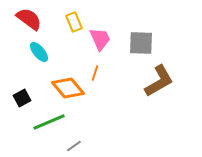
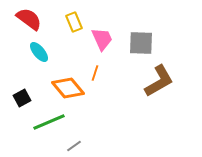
pink trapezoid: moved 2 px right
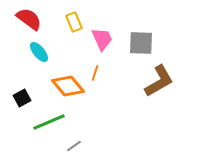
orange diamond: moved 2 px up
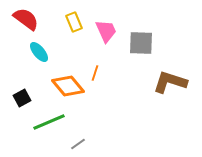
red semicircle: moved 3 px left
pink trapezoid: moved 4 px right, 8 px up
brown L-shape: moved 11 px right, 1 px down; rotated 132 degrees counterclockwise
gray line: moved 4 px right, 2 px up
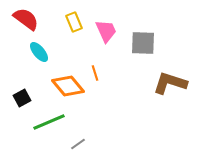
gray square: moved 2 px right
orange line: rotated 35 degrees counterclockwise
brown L-shape: moved 1 px down
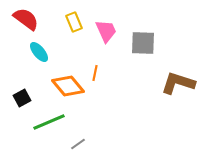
orange line: rotated 28 degrees clockwise
brown L-shape: moved 8 px right
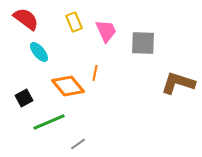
black square: moved 2 px right
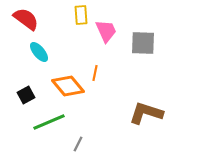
yellow rectangle: moved 7 px right, 7 px up; rotated 18 degrees clockwise
brown L-shape: moved 32 px left, 30 px down
black square: moved 2 px right, 3 px up
gray line: rotated 28 degrees counterclockwise
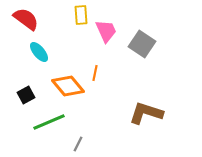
gray square: moved 1 px left, 1 px down; rotated 32 degrees clockwise
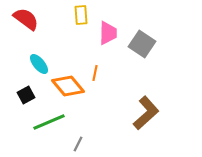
pink trapezoid: moved 2 px right, 2 px down; rotated 25 degrees clockwise
cyan ellipse: moved 12 px down
brown L-shape: rotated 120 degrees clockwise
